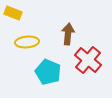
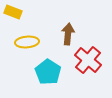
yellow rectangle: moved 1 px up
cyan pentagon: rotated 10 degrees clockwise
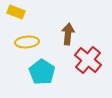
yellow rectangle: moved 3 px right
cyan pentagon: moved 6 px left
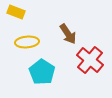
brown arrow: rotated 140 degrees clockwise
red cross: moved 2 px right
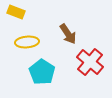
red cross: moved 2 px down
